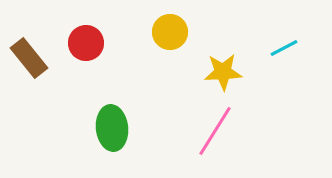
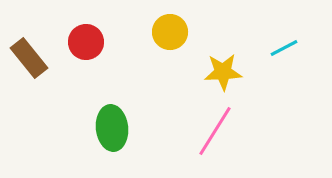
red circle: moved 1 px up
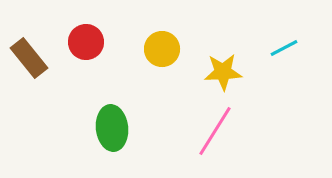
yellow circle: moved 8 px left, 17 px down
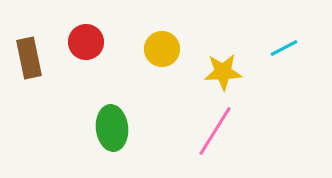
brown rectangle: rotated 27 degrees clockwise
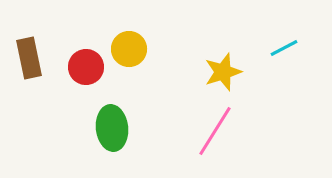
red circle: moved 25 px down
yellow circle: moved 33 px left
yellow star: rotated 15 degrees counterclockwise
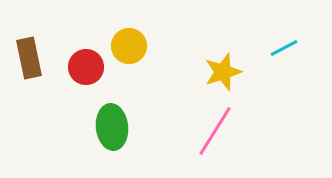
yellow circle: moved 3 px up
green ellipse: moved 1 px up
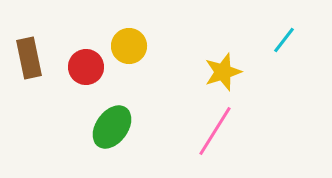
cyan line: moved 8 px up; rotated 24 degrees counterclockwise
green ellipse: rotated 42 degrees clockwise
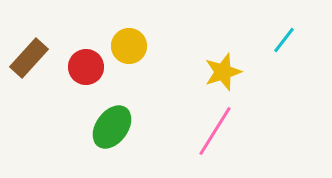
brown rectangle: rotated 54 degrees clockwise
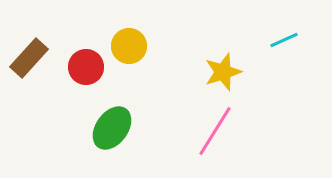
cyan line: rotated 28 degrees clockwise
green ellipse: moved 1 px down
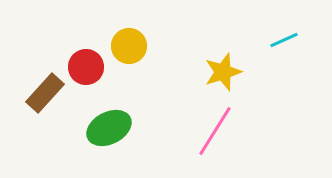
brown rectangle: moved 16 px right, 35 px down
green ellipse: moved 3 px left; rotated 27 degrees clockwise
